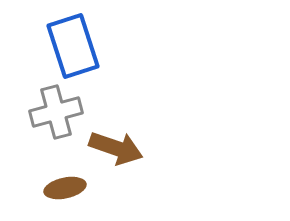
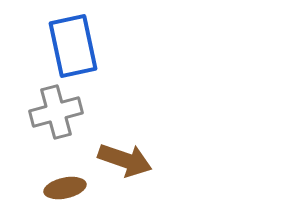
blue rectangle: rotated 6 degrees clockwise
brown arrow: moved 9 px right, 12 px down
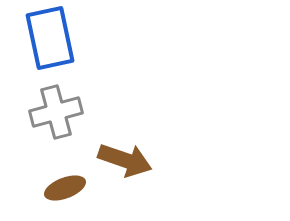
blue rectangle: moved 23 px left, 8 px up
brown ellipse: rotated 9 degrees counterclockwise
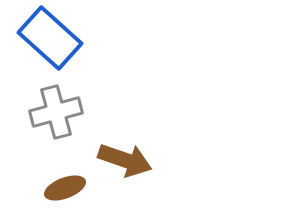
blue rectangle: rotated 36 degrees counterclockwise
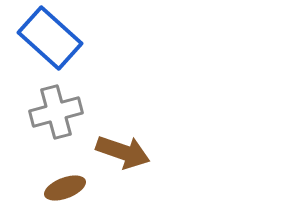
brown arrow: moved 2 px left, 8 px up
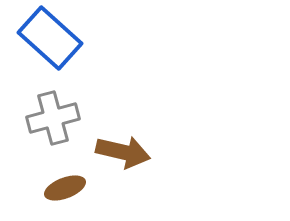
gray cross: moved 3 px left, 6 px down
brown arrow: rotated 6 degrees counterclockwise
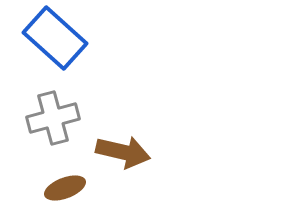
blue rectangle: moved 5 px right
